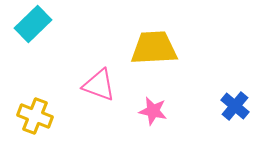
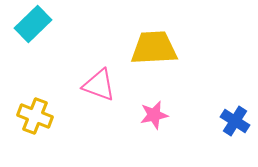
blue cross: moved 15 px down; rotated 8 degrees counterclockwise
pink star: moved 1 px right, 4 px down; rotated 24 degrees counterclockwise
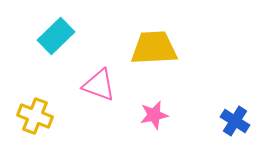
cyan rectangle: moved 23 px right, 12 px down
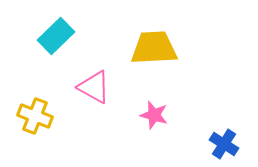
pink triangle: moved 5 px left, 2 px down; rotated 9 degrees clockwise
pink star: rotated 28 degrees clockwise
blue cross: moved 11 px left, 23 px down
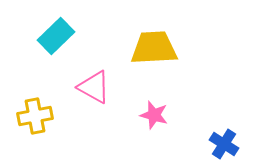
yellow cross: rotated 32 degrees counterclockwise
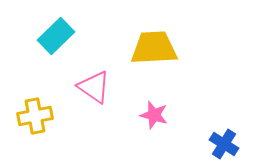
pink triangle: rotated 6 degrees clockwise
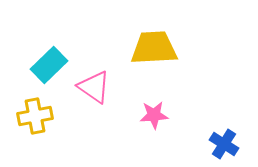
cyan rectangle: moved 7 px left, 29 px down
pink star: rotated 20 degrees counterclockwise
